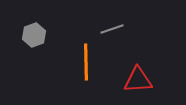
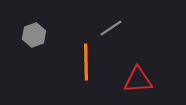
gray line: moved 1 px left, 1 px up; rotated 15 degrees counterclockwise
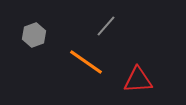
gray line: moved 5 px left, 2 px up; rotated 15 degrees counterclockwise
orange line: rotated 54 degrees counterclockwise
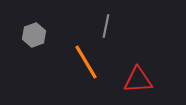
gray line: rotated 30 degrees counterclockwise
orange line: rotated 24 degrees clockwise
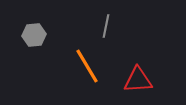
gray hexagon: rotated 15 degrees clockwise
orange line: moved 1 px right, 4 px down
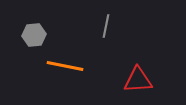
orange line: moved 22 px left; rotated 48 degrees counterclockwise
